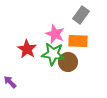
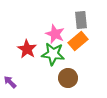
gray rectangle: moved 5 px down; rotated 42 degrees counterclockwise
orange rectangle: rotated 42 degrees counterclockwise
brown circle: moved 16 px down
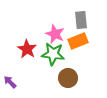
orange rectangle: rotated 18 degrees clockwise
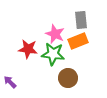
red star: moved 1 px right; rotated 24 degrees counterclockwise
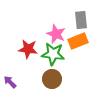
pink star: moved 1 px right
brown circle: moved 16 px left, 1 px down
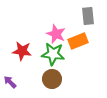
gray rectangle: moved 7 px right, 4 px up
red star: moved 6 px left, 2 px down
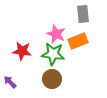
gray rectangle: moved 5 px left, 2 px up
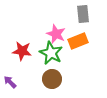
green star: moved 2 px left, 1 px up; rotated 20 degrees clockwise
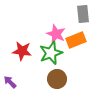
orange rectangle: moved 2 px left, 1 px up
green star: rotated 25 degrees clockwise
brown circle: moved 5 px right
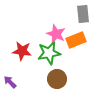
green star: moved 2 px left; rotated 10 degrees clockwise
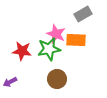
gray rectangle: rotated 66 degrees clockwise
orange rectangle: rotated 24 degrees clockwise
green star: moved 4 px up
purple arrow: rotated 72 degrees counterclockwise
